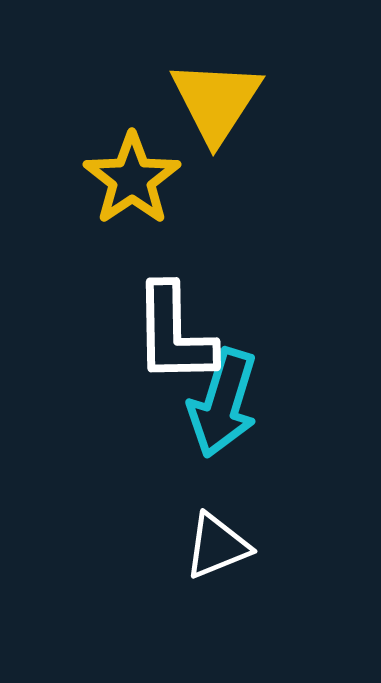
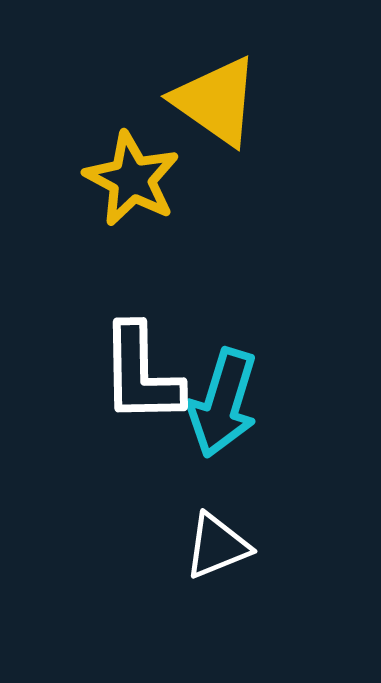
yellow triangle: rotated 28 degrees counterclockwise
yellow star: rotated 10 degrees counterclockwise
white L-shape: moved 33 px left, 40 px down
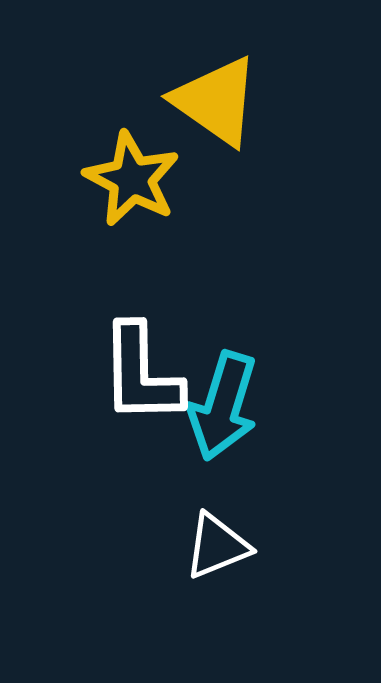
cyan arrow: moved 3 px down
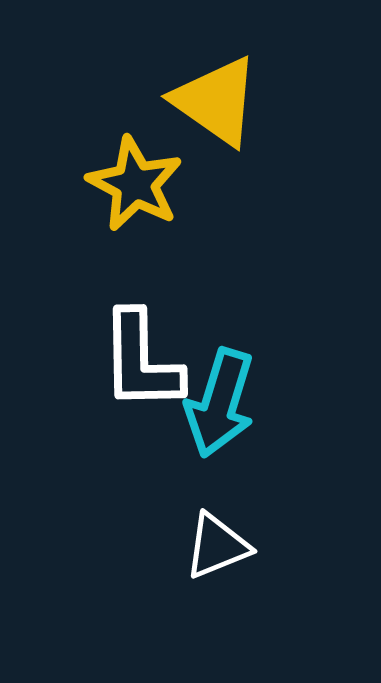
yellow star: moved 3 px right, 5 px down
white L-shape: moved 13 px up
cyan arrow: moved 3 px left, 3 px up
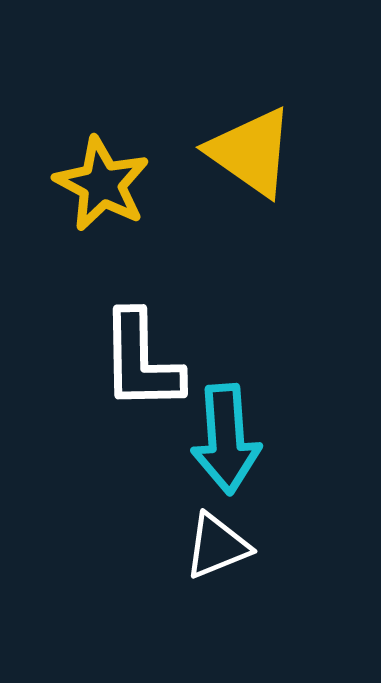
yellow triangle: moved 35 px right, 51 px down
yellow star: moved 33 px left
cyan arrow: moved 6 px right, 36 px down; rotated 21 degrees counterclockwise
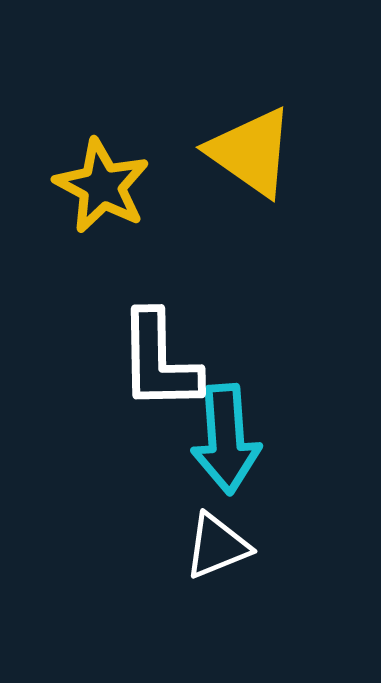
yellow star: moved 2 px down
white L-shape: moved 18 px right
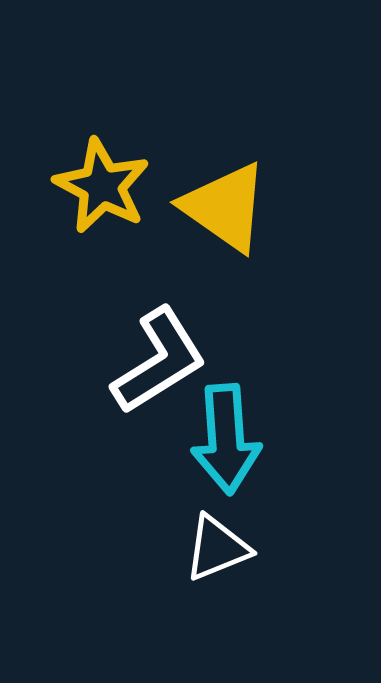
yellow triangle: moved 26 px left, 55 px down
white L-shape: rotated 121 degrees counterclockwise
white triangle: moved 2 px down
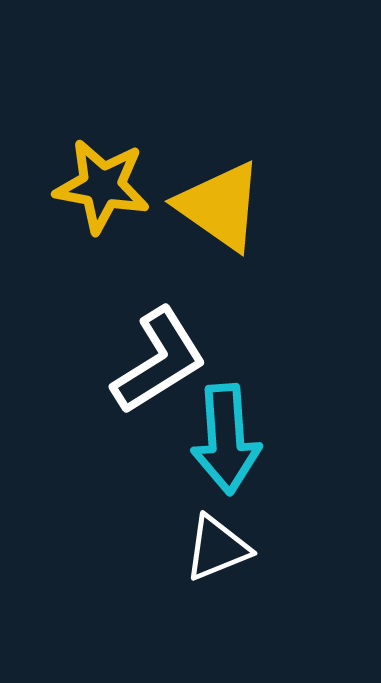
yellow star: rotated 18 degrees counterclockwise
yellow triangle: moved 5 px left, 1 px up
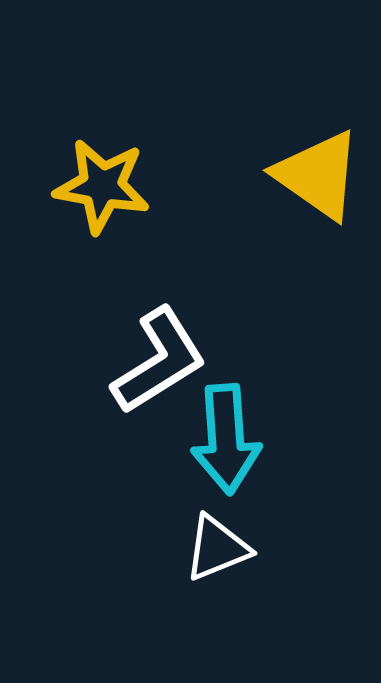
yellow triangle: moved 98 px right, 31 px up
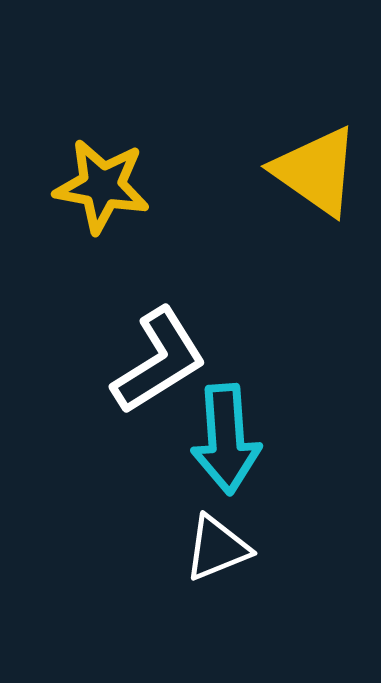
yellow triangle: moved 2 px left, 4 px up
